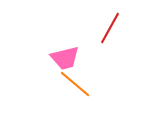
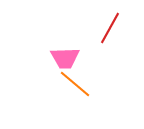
pink trapezoid: rotated 12 degrees clockwise
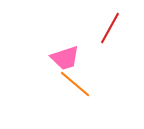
pink trapezoid: rotated 16 degrees counterclockwise
